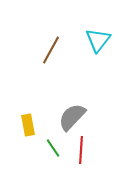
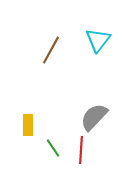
gray semicircle: moved 22 px right
yellow rectangle: rotated 10 degrees clockwise
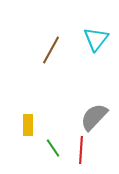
cyan triangle: moved 2 px left, 1 px up
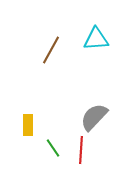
cyan triangle: rotated 48 degrees clockwise
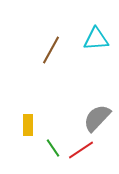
gray semicircle: moved 3 px right, 1 px down
red line: rotated 52 degrees clockwise
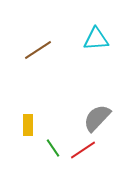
brown line: moved 13 px left; rotated 28 degrees clockwise
red line: moved 2 px right
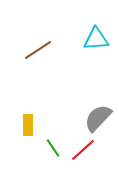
gray semicircle: moved 1 px right
red line: rotated 8 degrees counterclockwise
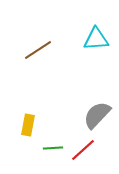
gray semicircle: moved 1 px left, 3 px up
yellow rectangle: rotated 10 degrees clockwise
green line: rotated 60 degrees counterclockwise
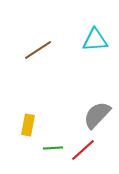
cyan triangle: moved 1 px left, 1 px down
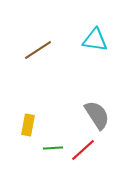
cyan triangle: rotated 12 degrees clockwise
gray semicircle: rotated 104 degrees clockwise
